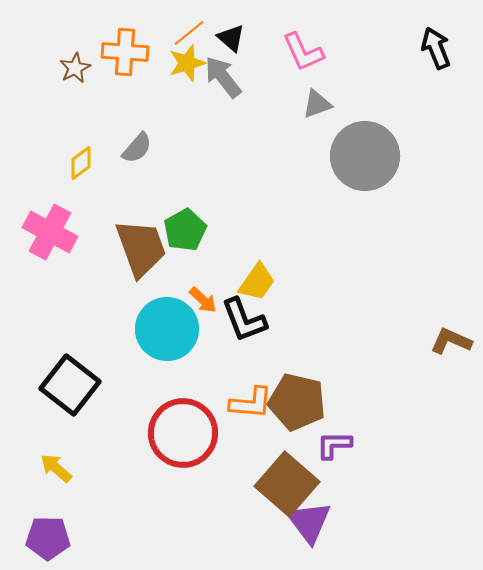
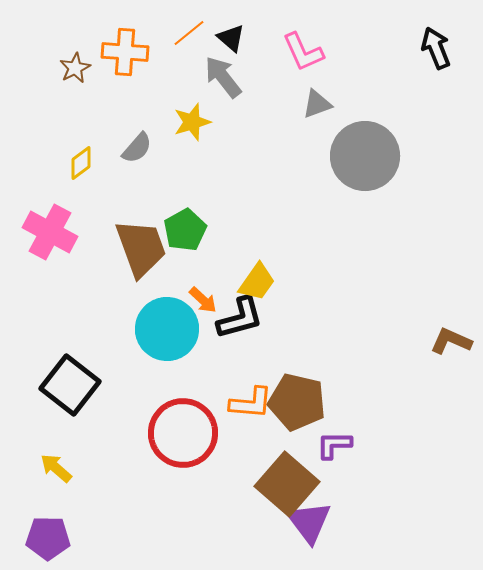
yellow star: moved 5 px right, 59 px down
black L-shape: moved 4 px left, 2 px up; rotated 84 degrees counterclockwise
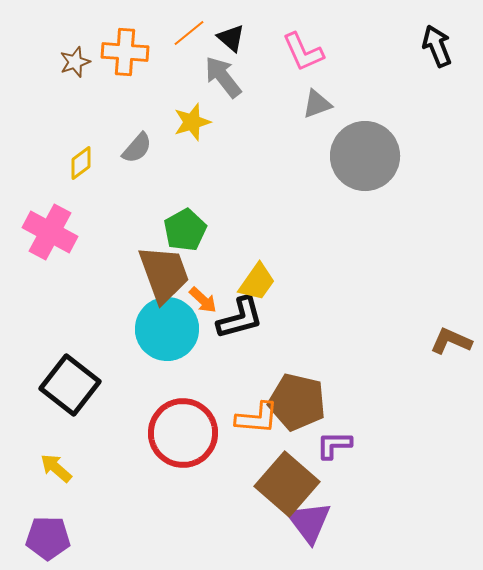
black arrow: moved 1 px right, 2 px up
brown star: moved 6 px up; rotated 8 degrees clockwise
brown trapezoid: moved 23 px right, 26 px down
orange L-shape: moved 6 px right, 15 px down
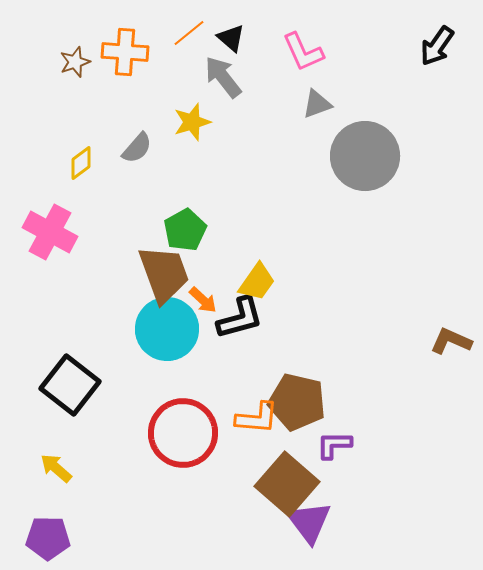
black arrow: rotated 123 degrees counterclockwise
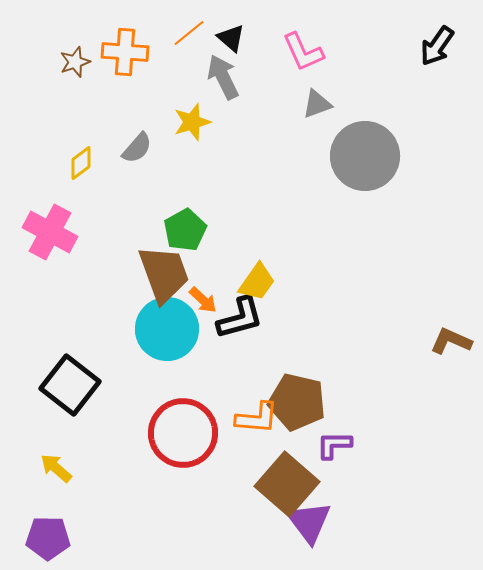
gray arrow: rotated 12 degrees clockwise
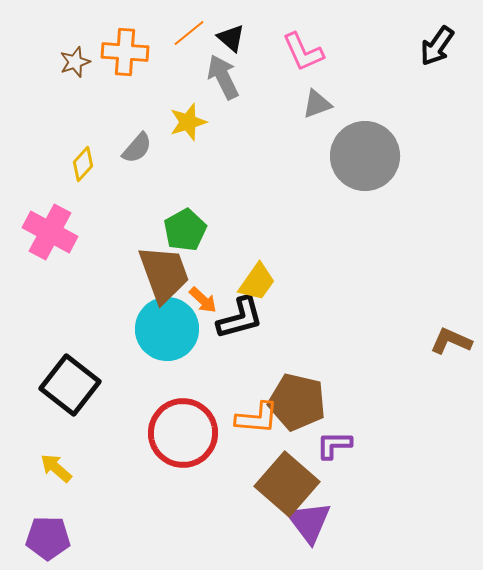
yellow star: moved 4 px left
yellow diamond: moved 2 px right, 1 px down; rotated 12 degrees counterclockwise
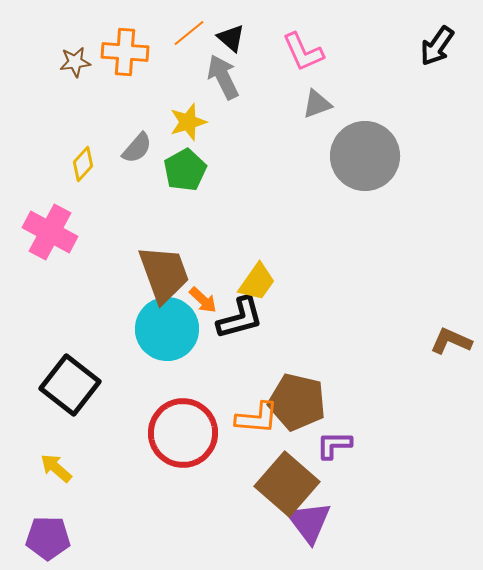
brown star: rotated 12 degrees clockwise
green pentagon: moved 60 px up
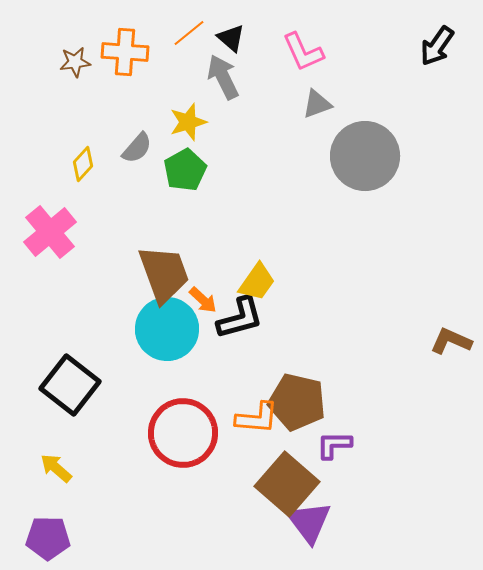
pink cross: rotated 22 degrees clockwise
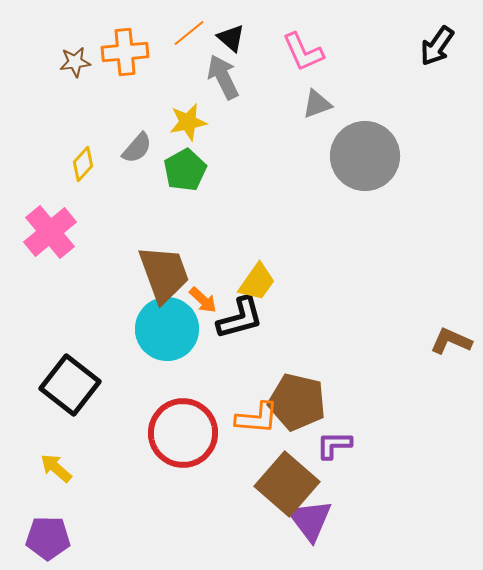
orange cross: rotated 9 degrees counterclockwise
yellow star: rotated 6 degrees clockwise
purple triangle: moved 1 px right, 2 px up
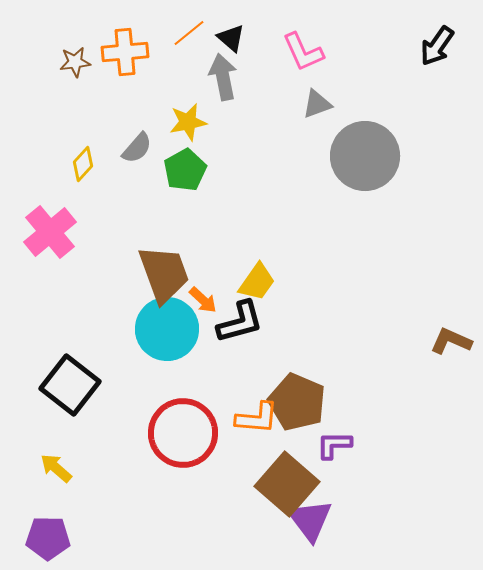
gray arrow: rotated 15 degrees clockwise
black L-shape: moved 4 px down
brown pentagon: rotated 10 degrees clockwise
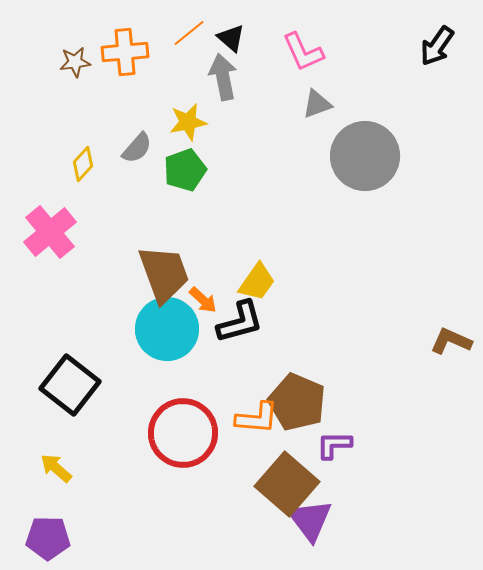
green pentagon: rotated 9 degrees clockwise
